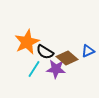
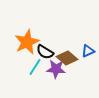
cyan line: moved 1 px right, 2 px up
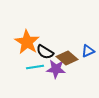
orange star: rotated 15 degrees counterclockwise
cyan line: rotated 48 degrees clockwise
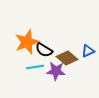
orange star: rotated 20 degrees clockwise
black semicircle: moved 1 px left, 2 px up
purple star: moved 2 px down
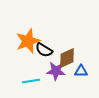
orange star: moved 1 px right, 1 px up
blue triangle: moved 7 px left, 20 px down; rotated 24 degrees clockwise
brown diamond: rotated 65 degrees counterclockwise
cyan line: moved 4 px left, 14 px down
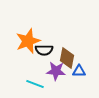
black semicircle: rotated 30 degrees counterclockwise
brown diamond: rotated 55 degrees counterclockwise
blue triangle: moved 2 px left
cyan line: moved 4 px right, 3 px down; rotated 30 degrees clockwise
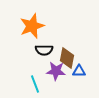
orange star: moved 4 px right, 15 px up
cyan line: rotated 48 degrees clockwise
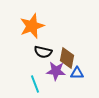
black semicircle: moved 1 px left, 2 px down; rotated 12 degrees clockwise
blue triangle: moved 2 px left, 2 px down
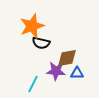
black semicircle: moved 2 px left, 9 px up
brown diamond: rotated 70 degrees clockwise
cyan line: moved 2 px left; rotated 48 degrees clockwise
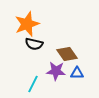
orange star: moved 5 px left, 2 px up
black semicircle: moved 7 px left, 1 px down
brown diamond: moved 4 px up; rotated 65 degrees clockwise
